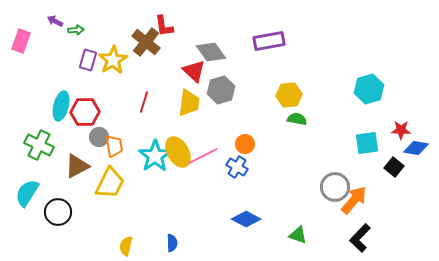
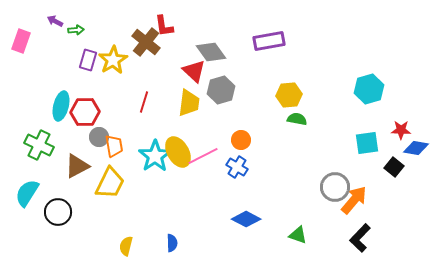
orange circle at (245, 144): moved 4 px left, 4 px up
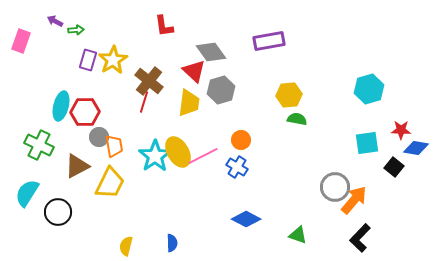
brown cross at (146, 42): moved 3 px right, 39 px down
